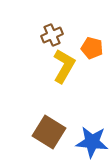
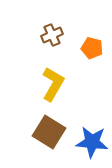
yellow L-shape: moved 11 px left, 18 px down
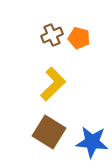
orange pentagon: moved 13 px left, 10 px up
yellow L-shape: rotated 16 degrees clockwise
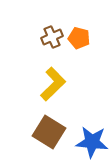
brown cross: moved 2 px down
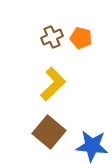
orange pentagon: moved 2 px right
brown square: rotated 8 degrees clockwise
blue star: moved 4 px down
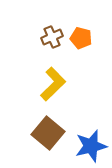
brown square: moved 1 px left, 1 px down
blue star: moved 1 px left; rotated 20 degrees counterclockwise
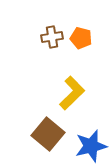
brown cross: rotated 15 degrees clockwise
yellow L-shape: moved 19 px right, 9 px down
brown square: moved 1 px down
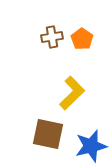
orange pentagon: moved 1 px right, 1 px down; rotated 20 degrees clockwise
brown square: rotated 28 degrees counterclockwise
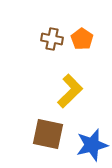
brown cross: moved 2 px down; rotated 20 degrees clockwise
yellow L-shape: moved 2 px left, 2 px up
blue star: moved 1 px right, 1 px up
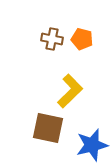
orange pentagon: rotated 20 degrees counterclockwise
brown square: moved 6 px up
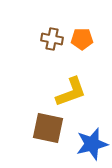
orange pentagon: rotated 15 degrees counterclockwise
yellow L-shape: moved 1 px right, 1 px down; rotated 24 degrees clockwise
blue star: moved 1 px up
